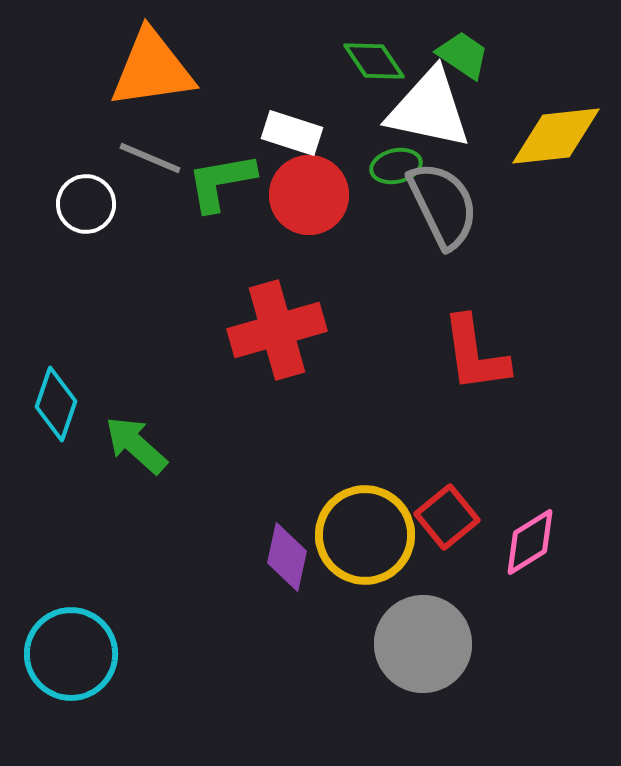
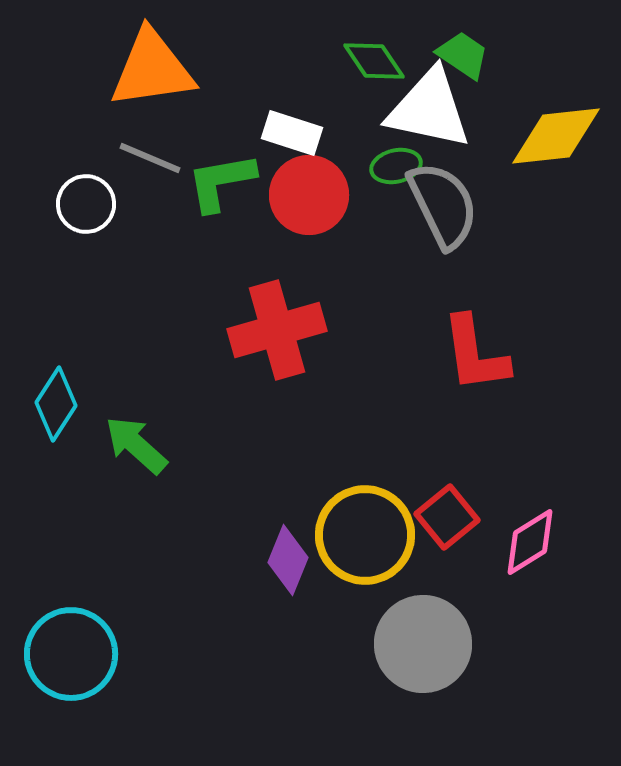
cyan diamond: rotated 14 degrees clockwise
purple diamond: moved 1 px right, 3 px down; rotated 10 degrees clockwise
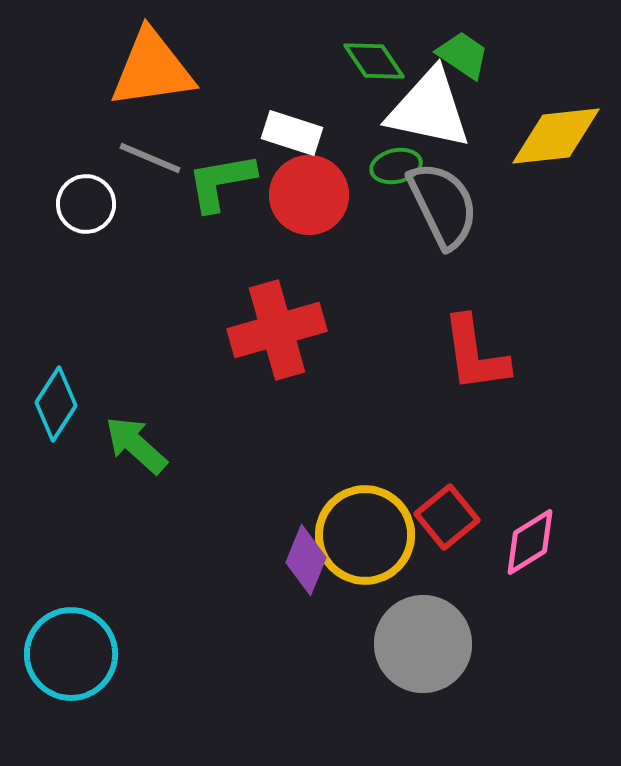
purple diamond: moved 18 px right
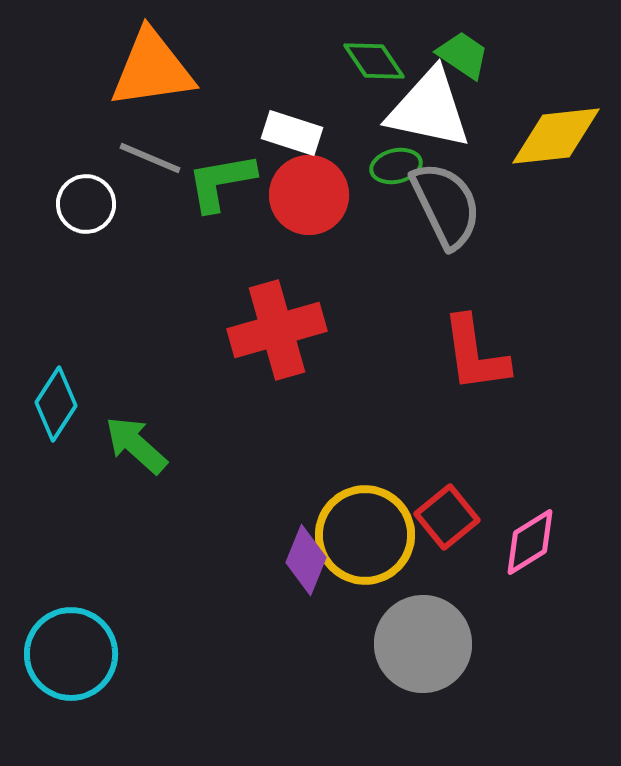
gray semicircle: moved 3 px right
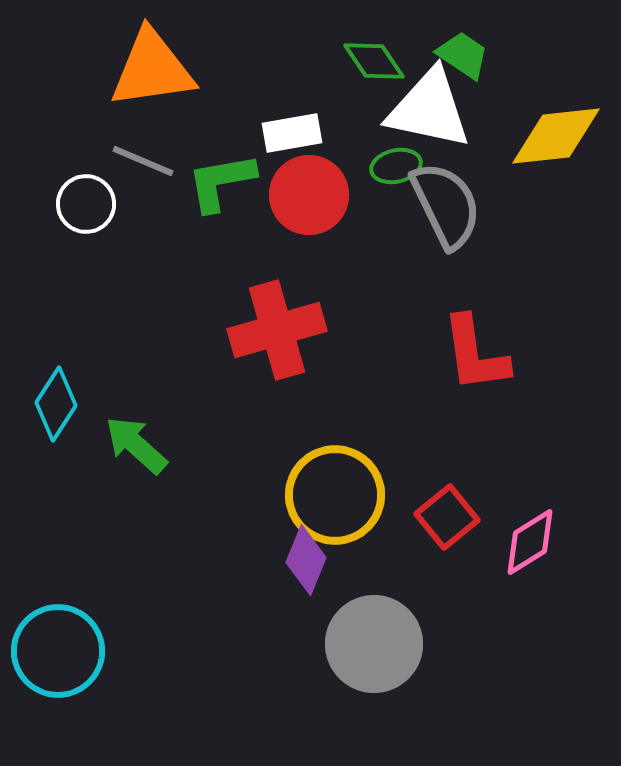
white rectangle: rotated 28 degrees counterclockwise
gray line: moved 7 px left, 3 px down
yellow circle: moved 30 px left, 40 px up
gray circle: moved 49 px left
cyan circle: moved 13 px left, 3 px up
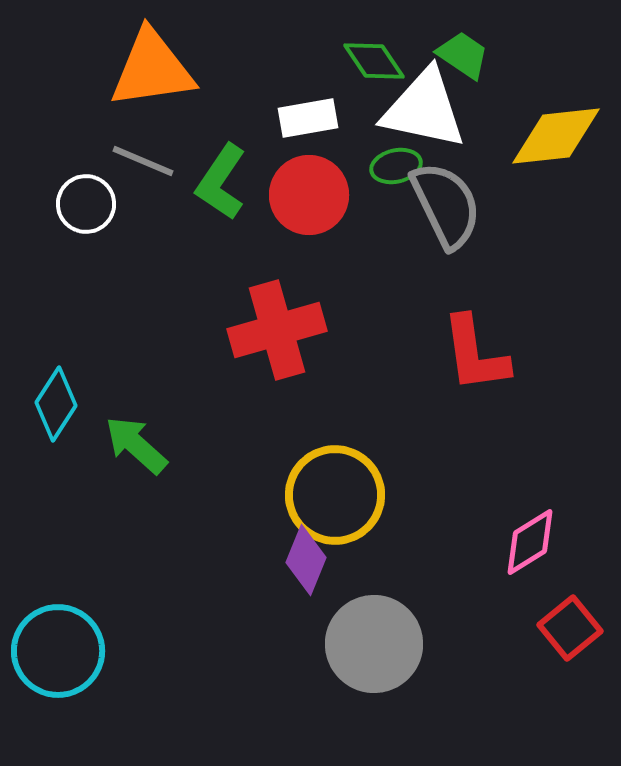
white triangle: moved 5 px left
white rectangle: moved 16 px right, 15 px up
green L-shape: rotated 46 degrees counterclockwise
red square: moved 123 px right, 111 px down
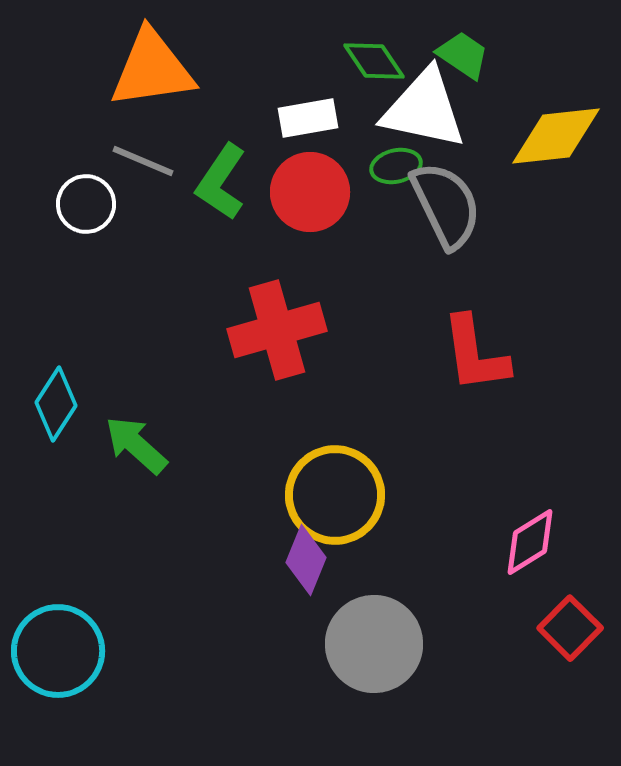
red circle: moved 1 px right, 3 px up
red square: rotated 6 degrees counterclockwise
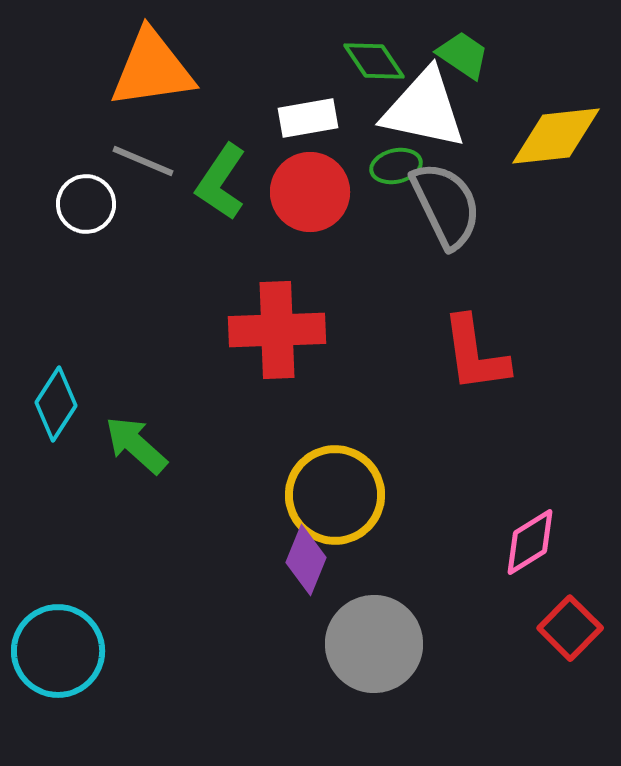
red cross: rotated 14 degrees clockwise
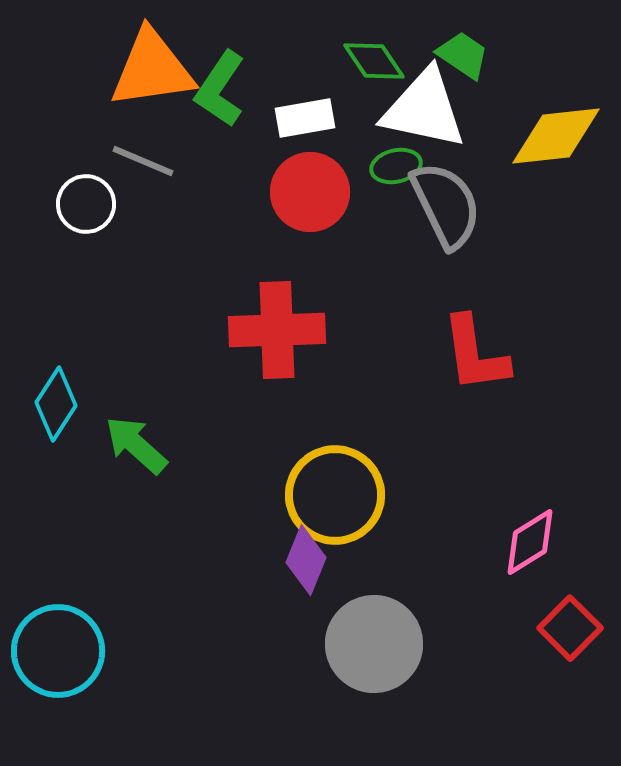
white rectangle: moved 3 px left
green L-shape: moved 1 px left, 93 px up
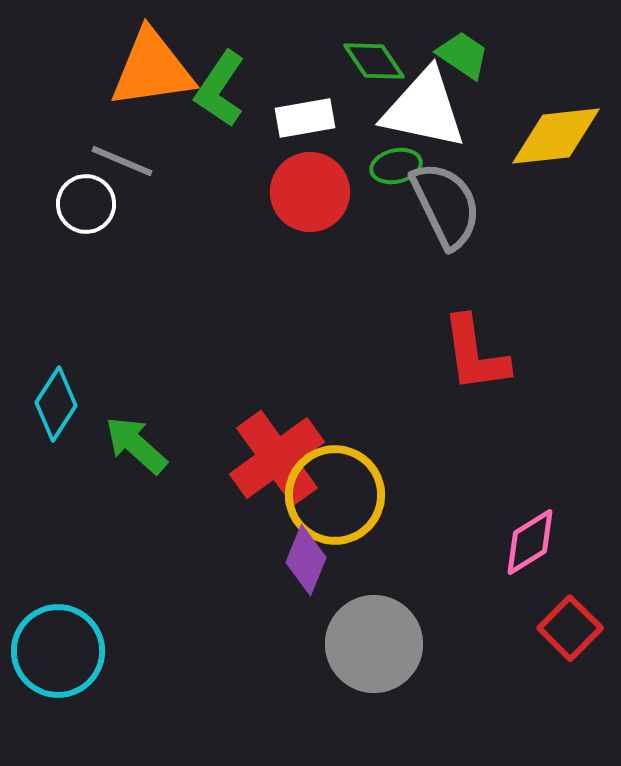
gray line: moved 21 px left
red cross: moved 128 px down; rotated 34 degrees counterclockwise
